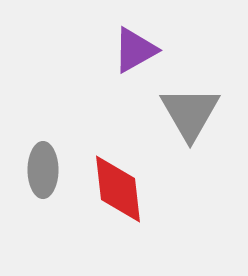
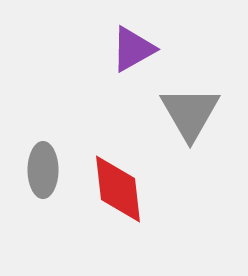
purple triangle: moved 2 px left, 1 px up
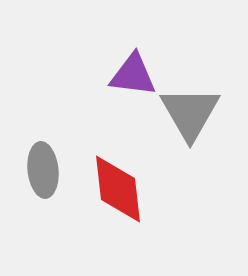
purple triangle: moved 26 px down; rotated 36 degrees clockwise
gray ellipse: rotated 6 degrees counterclockwise
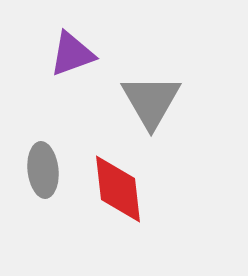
purple triangle: moved 61 px left, 21 px up; rotated 27 degrees counterclockwise
gray triangle: moved 39 px left, 12 px up
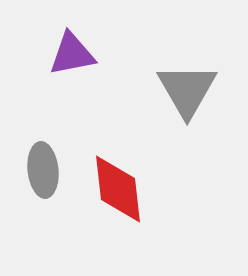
purple triangle: rotated 9 degrees clockwise
gray triangle: moved 36 px right, 11 px up
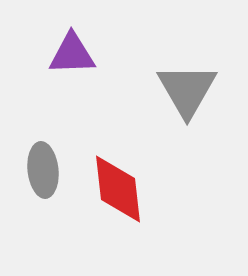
purple triangle: rotated 9 degrees clockwise
